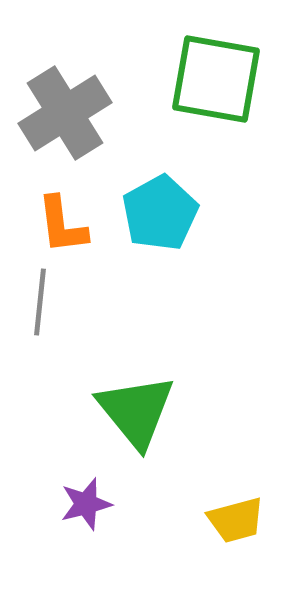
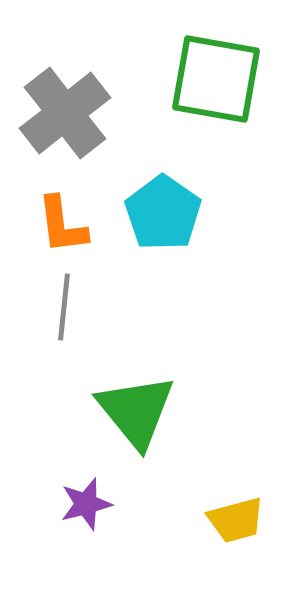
gray cross: rotated 6 degrees counterclockwise
cyan pentagon: moved 3 px right; rotated 8 degrees counterclockwise
gray line: moved 24 px right, 5 px down
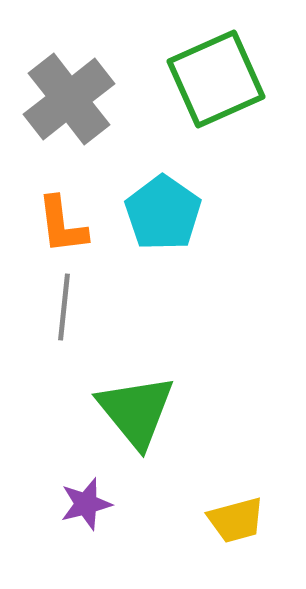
green square: rotated 34 degrees counterclockwise
gray cross: moved 4 px right, 14 px up
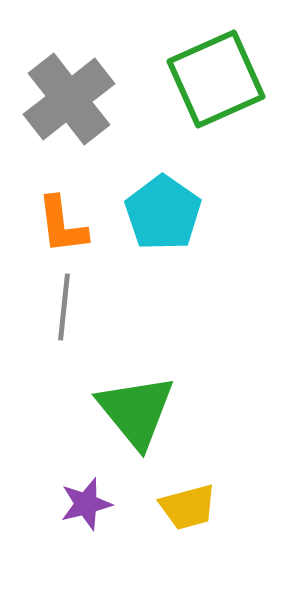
yellow trapezoid: moved 48 px left, 13 px up
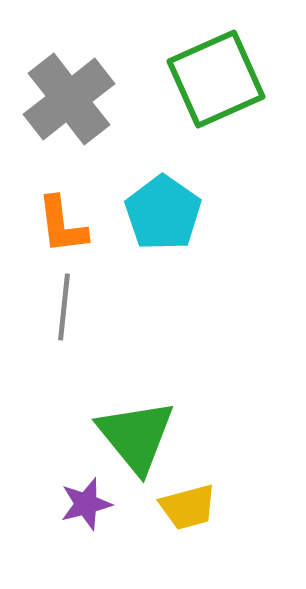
green triangle: moved 25 px down
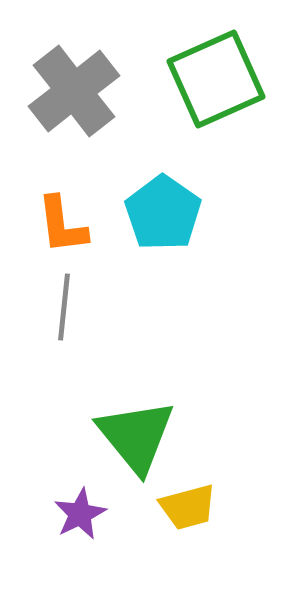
gray cross: moved 5 px right, 8 px up
purple star: moved 6 px left, 10 px down; rotated 12 degrees counterclockwise
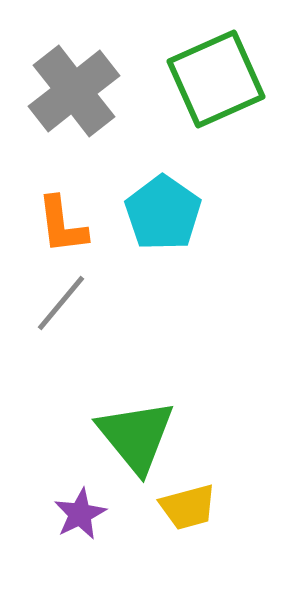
gray line: moved 3 px left, 4 px up; rotated 34 degrees clockwise
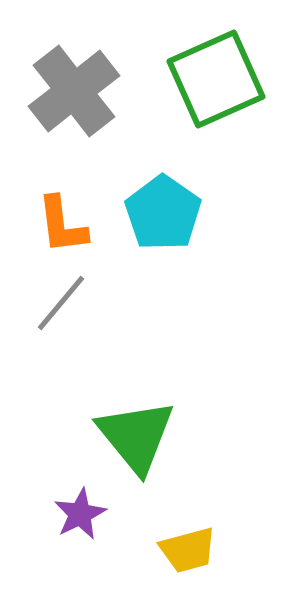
yellow trapezoid: moved 43 px down
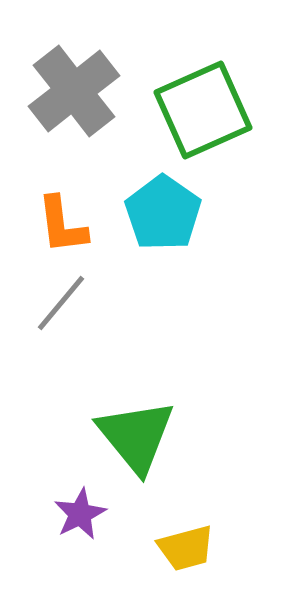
green square: moved 13 px left, 31 px down
yellow trapezoid: moved 2 px left, 2 px up
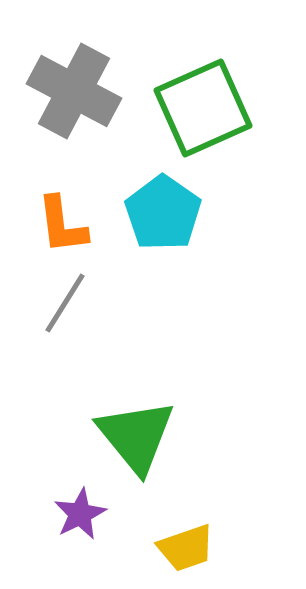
gray cross: rotated 24 degrees counterclockwise
green square: moved 2 px up
gray line: moved 4 px right; rotated 8 degrees counterclockwise
yellow trapezoid: rotated 4 degrees counterclockwise
